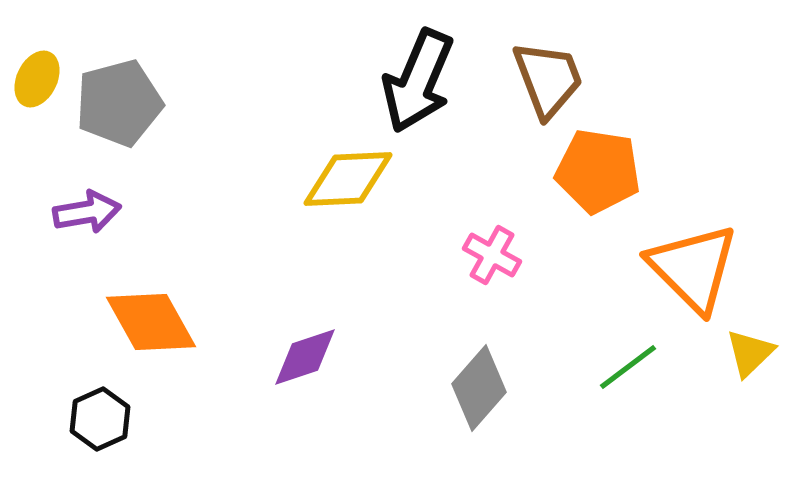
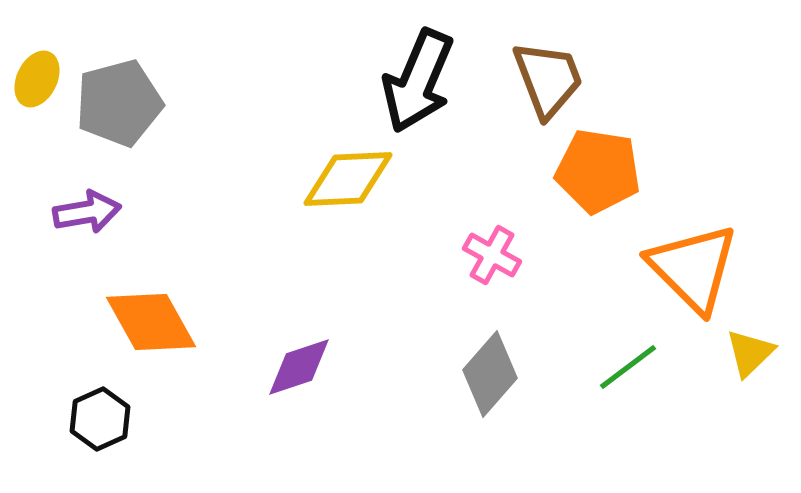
purple diamond: moved 6 px left, 10 px down
gray diamond: moved 11 px right, 14 px up
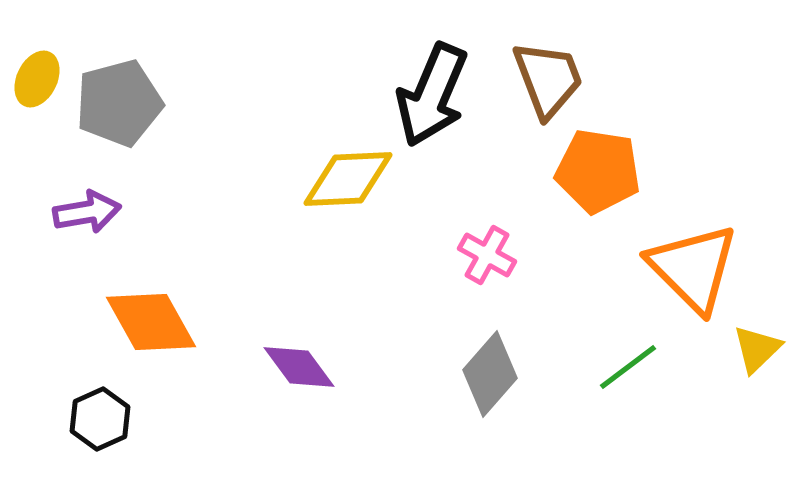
black arrow: moved 14 px right, 14 px down
pink cross: moved 5 px left
yellow triangle: moved 7 px right, 4 px up
purple diamond: rotated 72 degrees clockwise
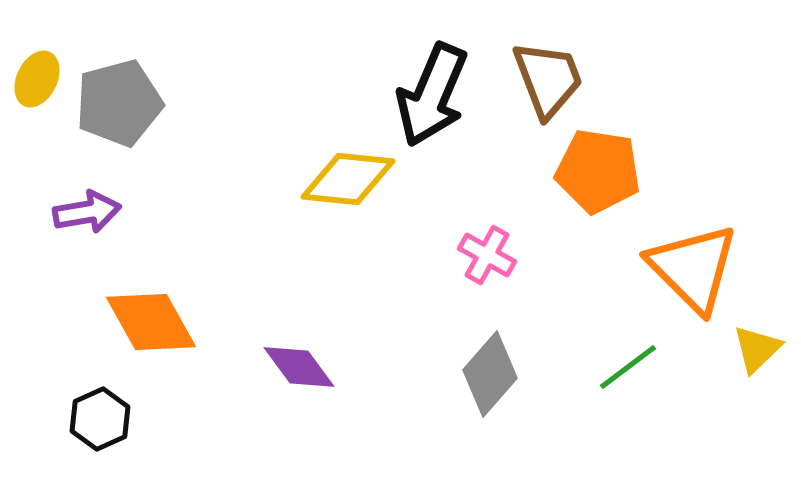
yellow diamond: rotated 8 degrees clockwise
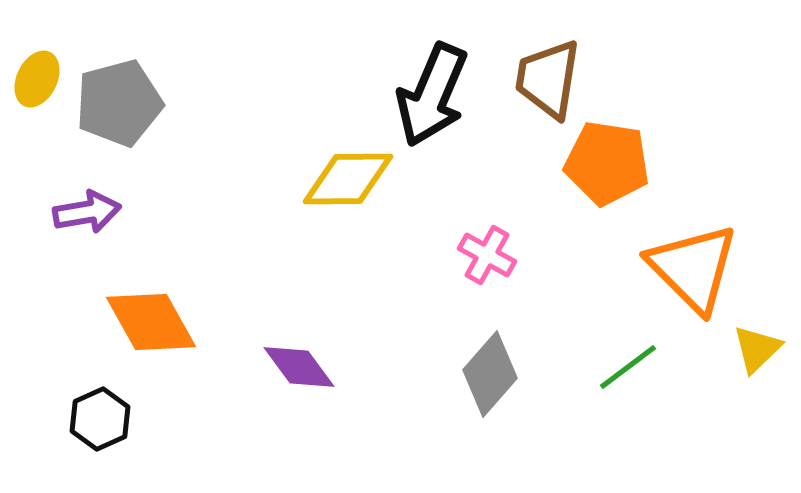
brown trapezoid: rotated 150 degrees counterclockwise
orange pentagon: moved 9 px right, 8 px up
yellow diamond: rotated 6 degrees counterclockwise
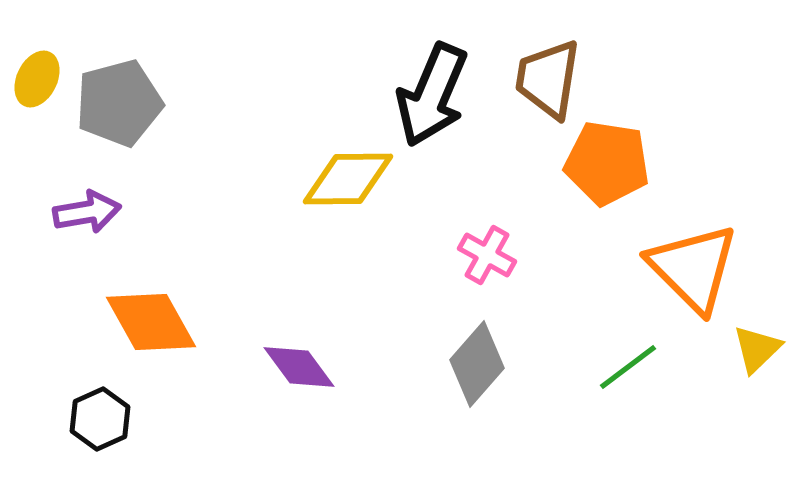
gray diamond: moved 13 px left, 10 px up
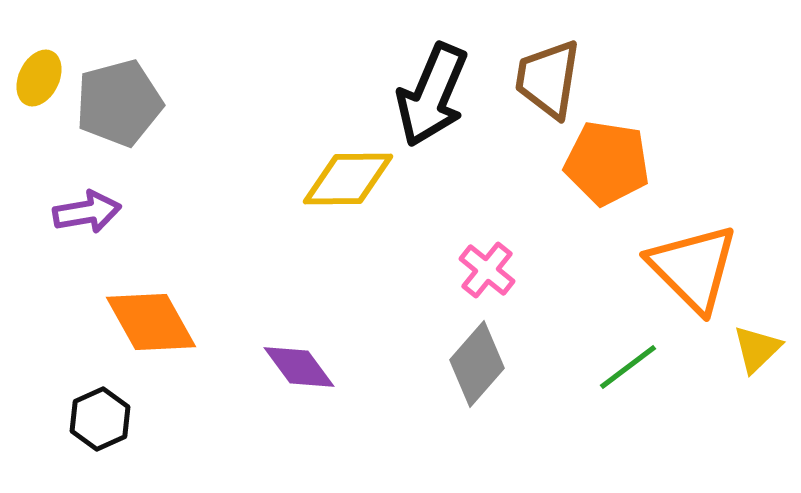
yellow ellipse: moved 2 px right, 1 px up
pink cross: moved 15 px down; rotated 10 degrees clockwise
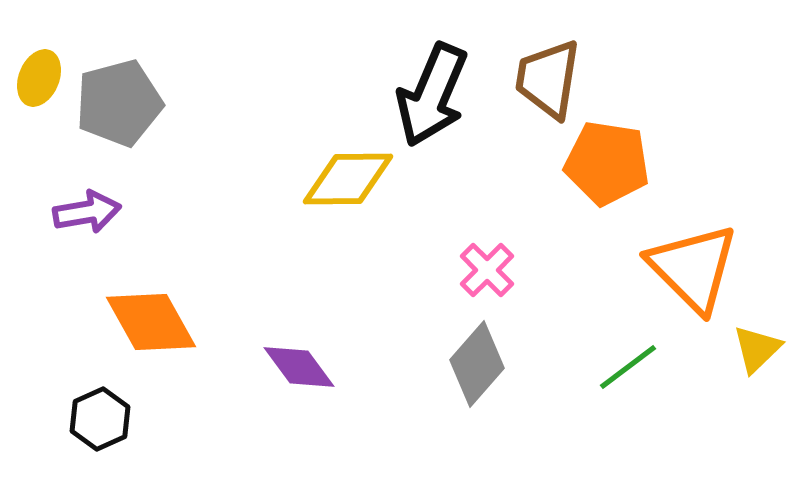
yellow ellipse: rotated 4 degrees counterclockwise
pink cross: rotated 6 degrees clockwise
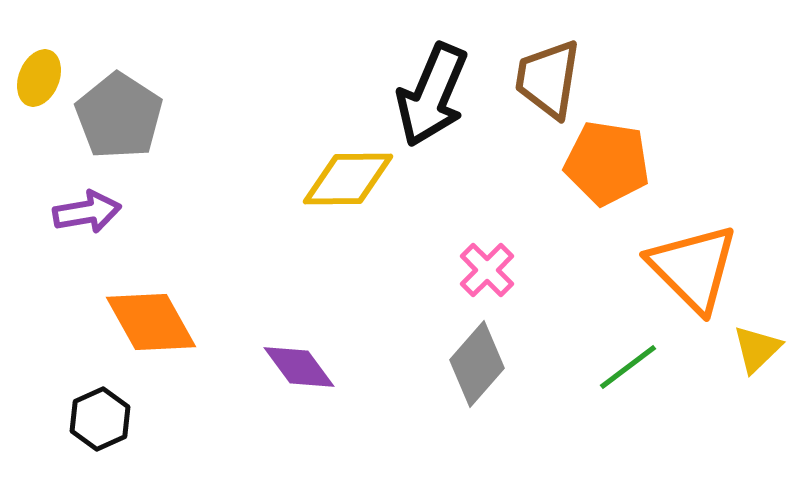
gray pentagon: moved 13 px down; rotated 24 degrees counterclockwise
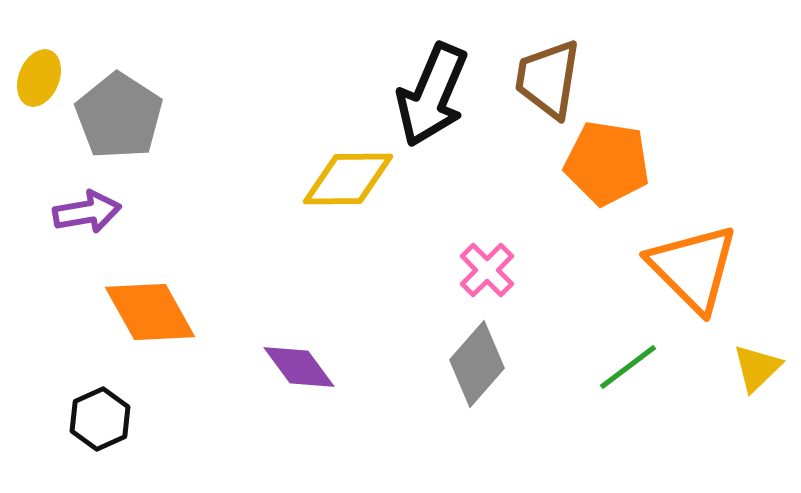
orange diamond: moved 1 px left, 10 px up
yellow triangle: moved 19 px down
